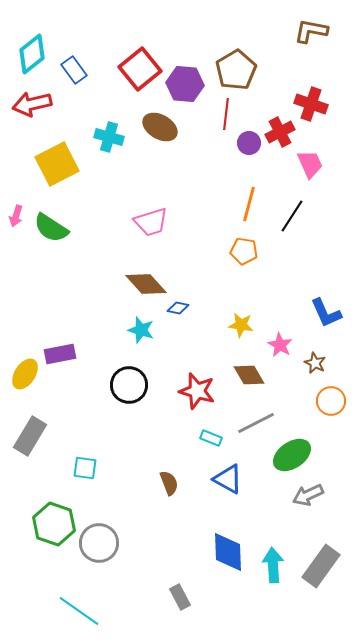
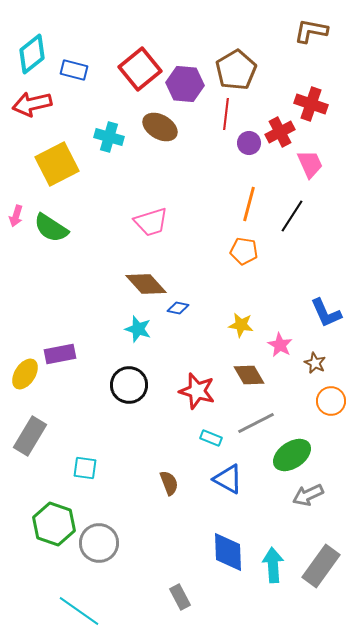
blue rectangle at (74, 70): rotated 40 degrees counterclockwise
cyan star at (141, 330): moved 3 px left, 1 px up
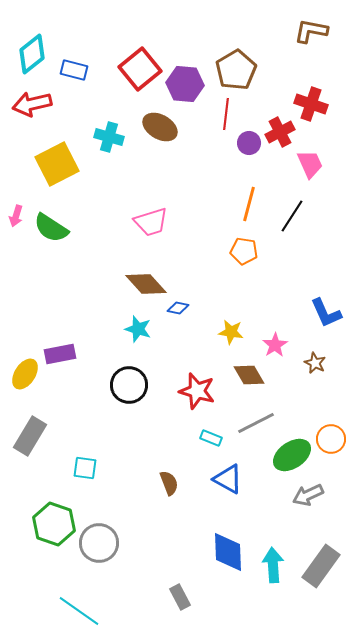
yellow star at (241, 325): moved 10 px left, 7 px down
pink star at (280, 345): moved 5 px left; rotated 10 degrees clockwise
orange circle at (331, 401): moved 38 px down
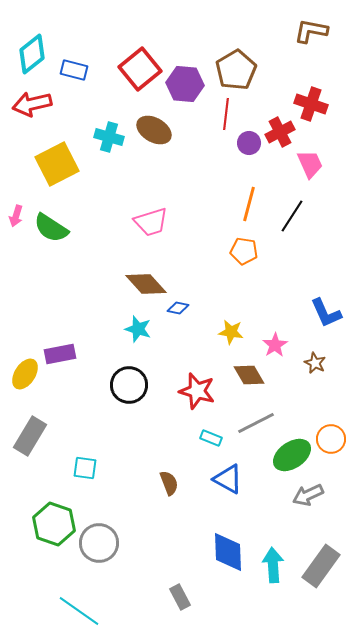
brown ellipse at (160, 127): moved 6 px left, 3 px down
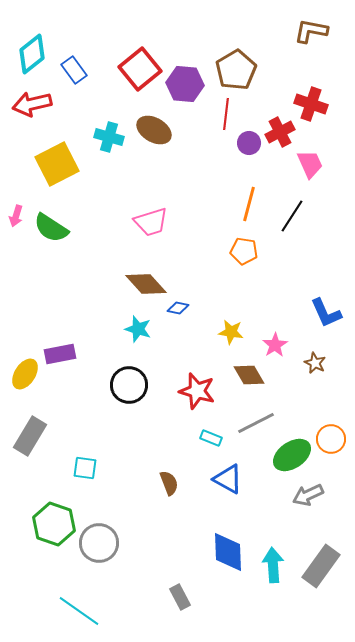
blue rectangle at (74, 70): rotated 40 degrees clockwise
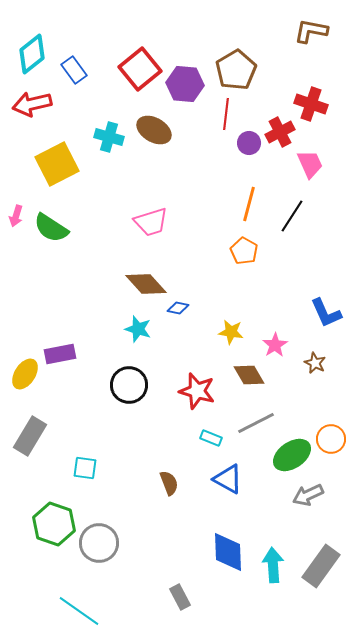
orange pentagon at (244, 251): rotated 20 degrees clockwise
